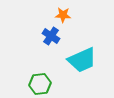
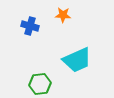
blue cross: moved 21 px left, 10 px up; rotated 18 degrees counterclockwise
cyan trapezoid: moved 5 px left
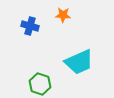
cyan trapezoid: moved 2 px right, 2 px down
green hexagon: rotated 25 degrees clockwise
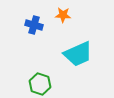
blue cross: moved 4 px right, 1 px up
cyan trapezoid: moved 1 px left, 8 px up
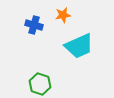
orange star: rotated 14 degrees counterclockwise
cyan trapezoid: moved 1 px right, 8 px up
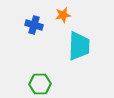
cyan trapezoid: rotated 64 degrees counterclockwise
green hexagon: rotated 20 degrees counterclockwise
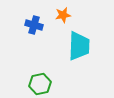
green hexagon: rotated 10 degrees counterclockwise
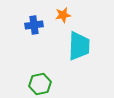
blue cross: rotated 24 degrees counterclockwise
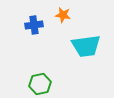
orange star: rotated 21 degrees clockwise
cyan trapezoid: moved 7 px right; rotated 80 degrees clockwise
